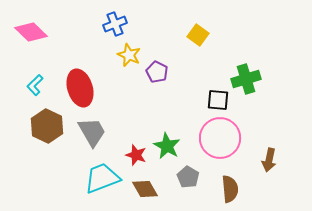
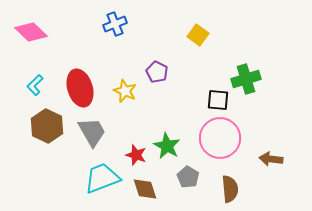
yellow star: moved 4 px left, 36 px down
brown arrow: moved 2 px right, 1 px up; rotated 85 degrees clockwise
brown diamond: rotated 12 degrees clockwise
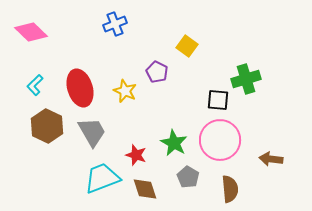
yellow square: moved 11 px left, 11 px down
pink circle: moved 2 px down
green star: moved 7 px right, 3 px up
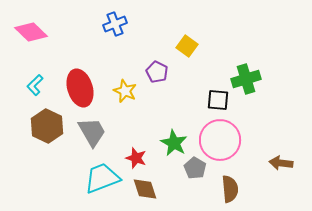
red star: moved 3 px down
brown arrow: moved 10 px right, 4 px down
gray pentagon: moved 7 px right, 9 px up
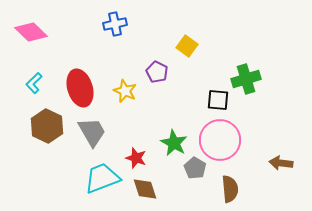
blue cross: rotated 10 degrees clockwise
cyan L-shape: moved 1 px left, 2 px up
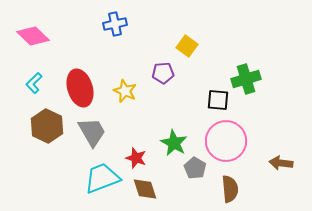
pink diamond: moved 2 px right, 4 px down
purple pentagon: moved 6 px right, 1 px down; rotated 30 degrees counterclockwise
pink circle: moved 6 px right, 1 px down
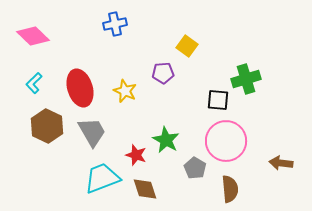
green star: moved 8 px left, 3 px up
red star: moved 3 px up
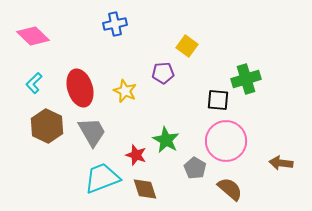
brown semicircle: rotated 44 degrees counterclockwise
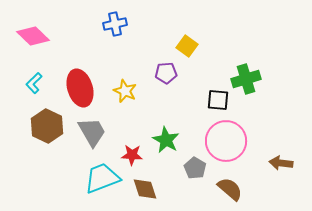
purple pentagon: moved 3 px right
red star: moved 4 px left; rotated 15 degrees counterclockwise
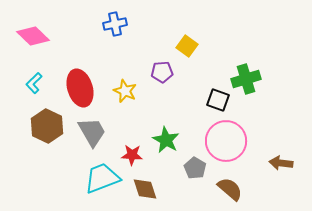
purple pentagon: moved 4 px left, 1 px up
black square: rotated 15 degrees clockwise
